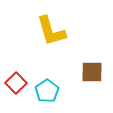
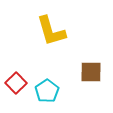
brown square: moved 1 px left
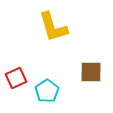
yellow L-shape: moved 2 px right, 4 px up
red square: moved 5 px up; rotated 20 degrees clockwise
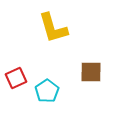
yellow L-shape: moved 1 px down
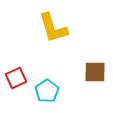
brown square: moved 4 px right
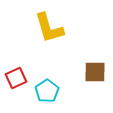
yellow L-shape: moved 4 px left
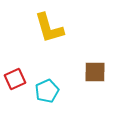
red square: moved 1 px left, 1 px down
cyan pentagon: rotated 10 degrees clockwise
